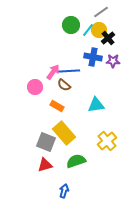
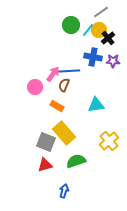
pink arrow: moved 2 px down
brown semicircle: rotated 72 degrees clockwise
yellow cross: moved 2 px right
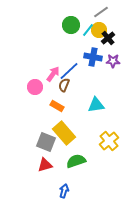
blue line: rotated 40 degrees counterclockwise
